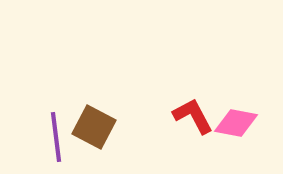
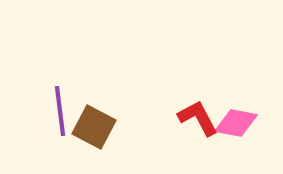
red L-shape: moved 5 px right, 2 px down
purple line: moved 4 px right, 26 px up
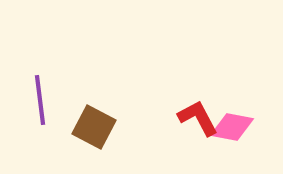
purple line: moved 20 px left, 11 px up
pink diamond: moved 4 px left, 4 px down
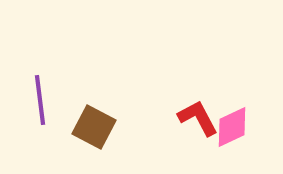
pink diamond: rotated 36 degrees counterclockwise
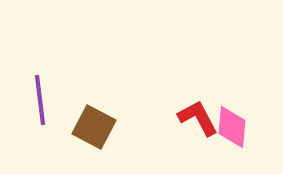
pink diamond: rotated 60 degrees counterclockwise
